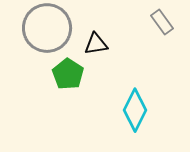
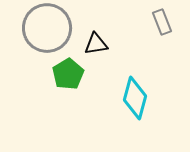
gray rectangle: rotated 15 degrees clockwise
green pentagon: rotated 8 degrees clockwise
cyan diamond: moved 12 px up; rotated 12 degrees counterclockwise
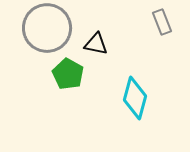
black triangle: rotated 20 degrees clockwise
green pentagon: rotated 12 degrees counterclockwise
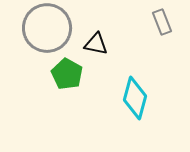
green pentagon: moved 1 px left
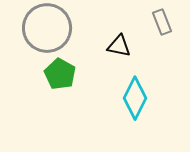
black triangle: moved 23 px right, 2 px down
green pentagon: moved 7 px left
cyan diamond: rotated 12 degrees clockwise
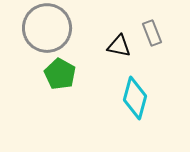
gray rectangle: moved 10 px left, 11 px down
cyan diamond: rotated 12 degrees counterclockwise
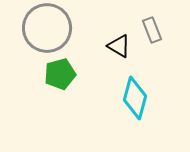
gray rectangle: moved 3 px up
black triangle: rotated 20 degrees clockwise
green pentagon: rotated 28 degrees clockwise
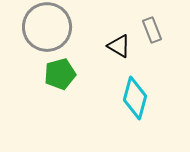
gray circle: moved 1 px up
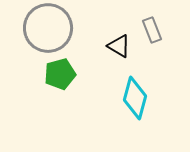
gray circle: moved 1 px right, 1 px down
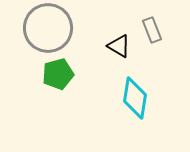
green pentagon: moved 2 px left
cyan diamond: rotated 6 degrees counterclockwise
